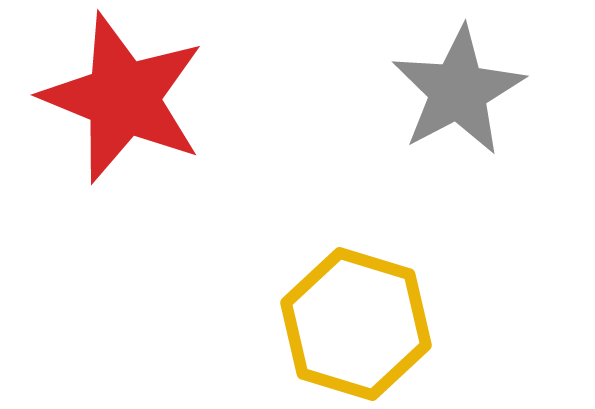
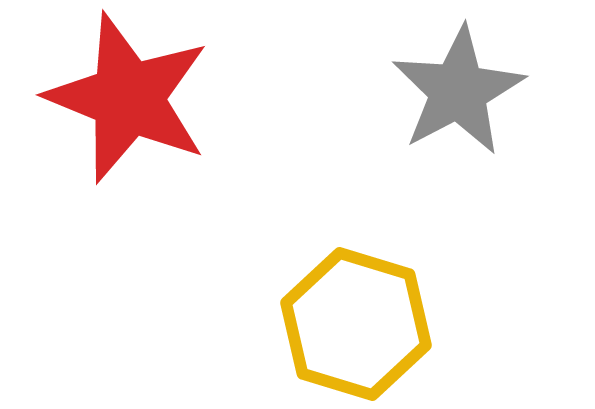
red star: moved 5 px right
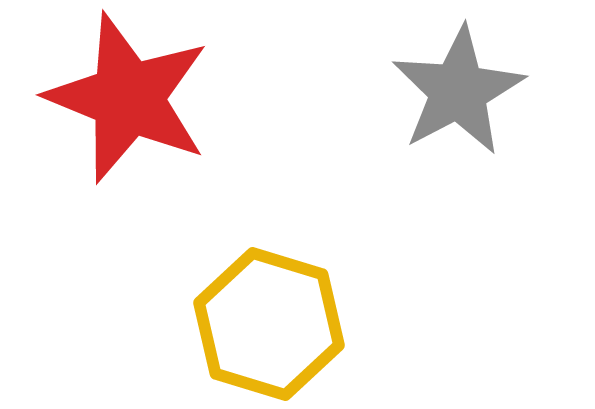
yellow hexagon: moved 87 px left
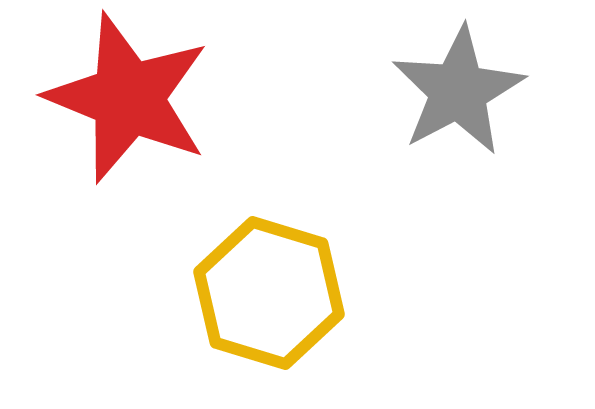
yellow hexagon: moved 31 px up
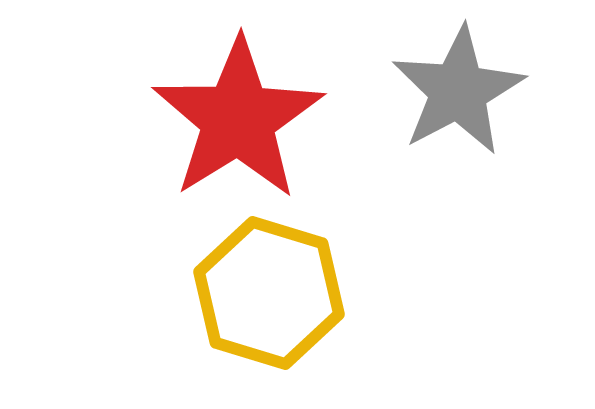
red star: moved 110 px right, 21 px down; rotated 18 degrees clockwise
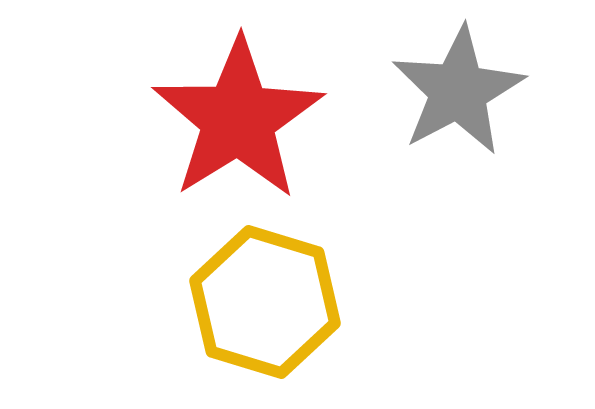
yellow hexagon: moved 4 px left, 9 px down
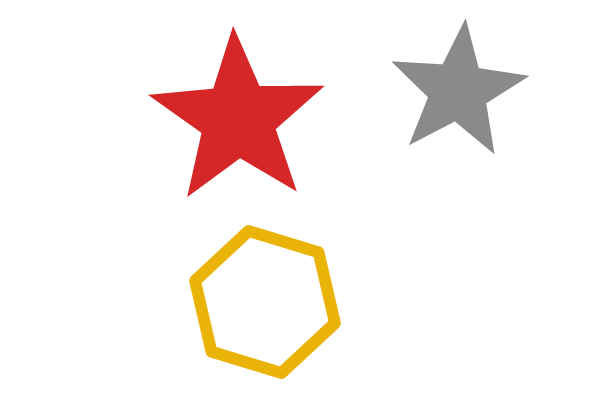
red star: rotated 5 degrees counterclockwise
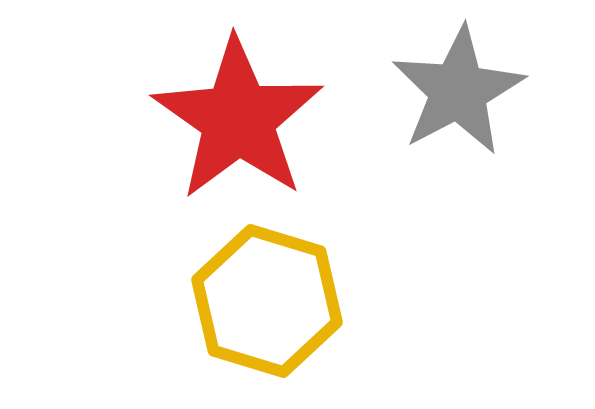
yellow hexagon: moved 2 px right, 1 px up
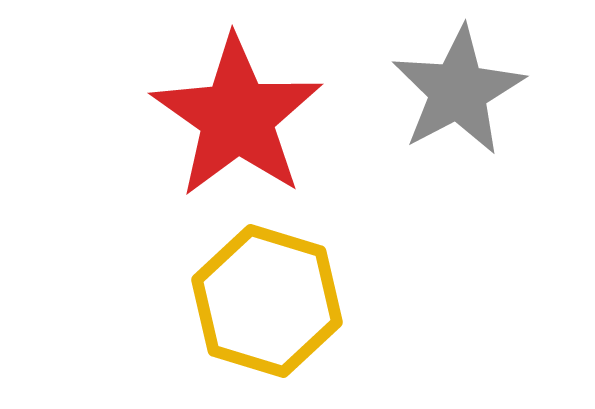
red star: moved 1 px left, 2 px up
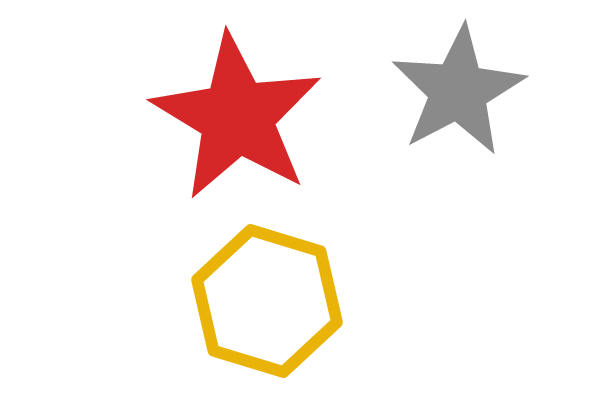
red star: rotated 4 degrees counterclockwise
